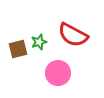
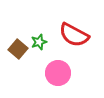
red semicircle: moved 1 px right
brown square: rotated 36 degrees counterclockwise
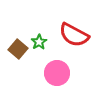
green star: rotated 14 degrees counterclockwise
pink circle: moved 1 px left
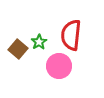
red semicircle: moved 3 px left; rotated 68 degrees clockwise
pink circle: moved 2 px right, 7 px up
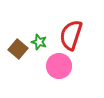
red semicircle: rotated 12 degrees clockwise
green star: rotated 21 degrees counterclockwise
